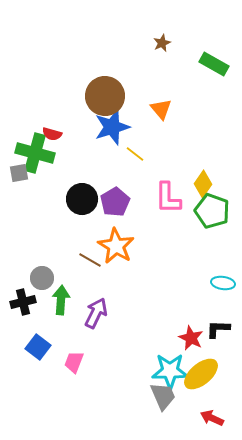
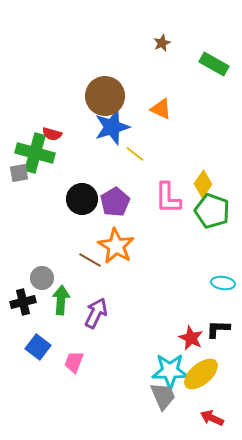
orange triangle: rotated 25 degrees counterclockwise
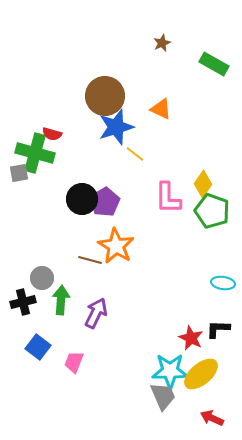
blue star: moved 4 px right
purple pentagon: moved 10 px left
brown line: rotated 15 degrees counterclockwise
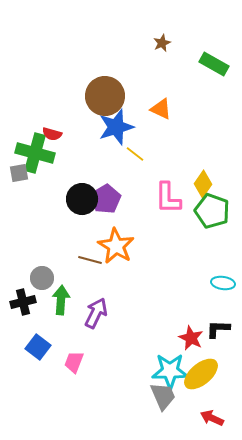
purple pentagon: moved 1 px right, 3 px up
